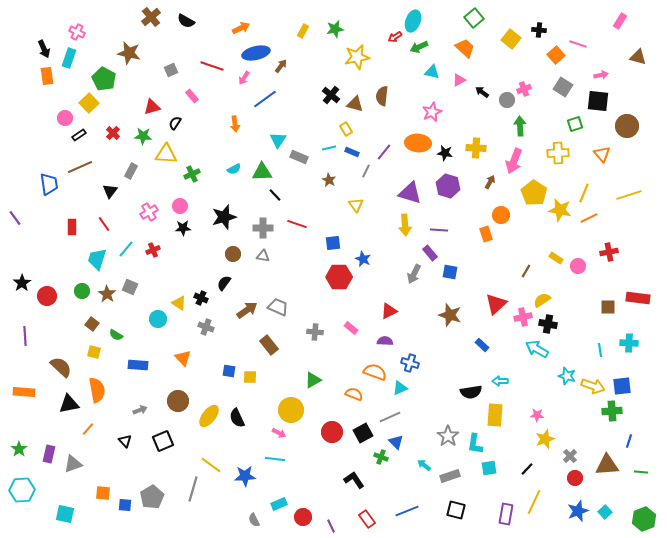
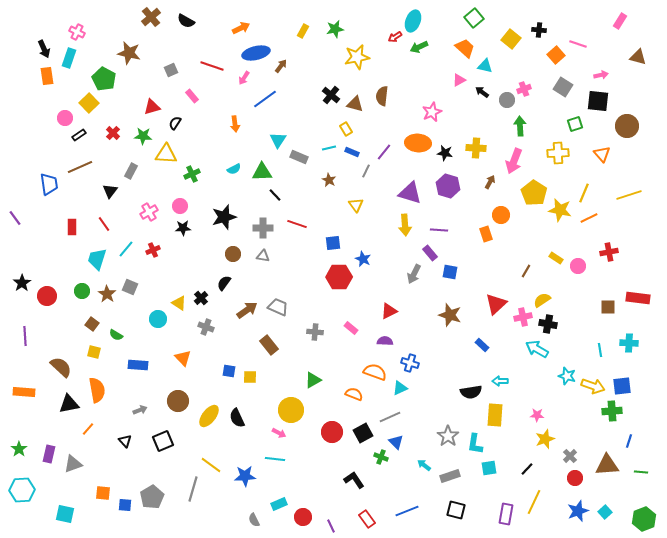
cyan triangle at (432, 72): moved 53 px right, 6 px up
black cross at (201, 298): rotated 24 degrees clockwise
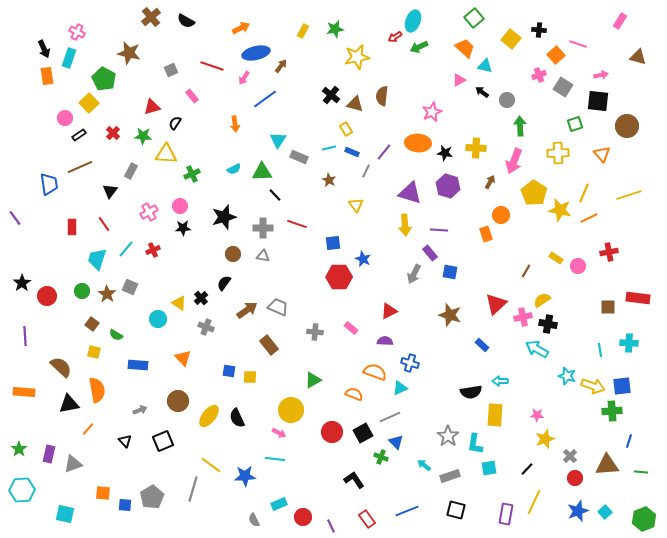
pink cross at (524, 89): moved 15 px right, 14 px up
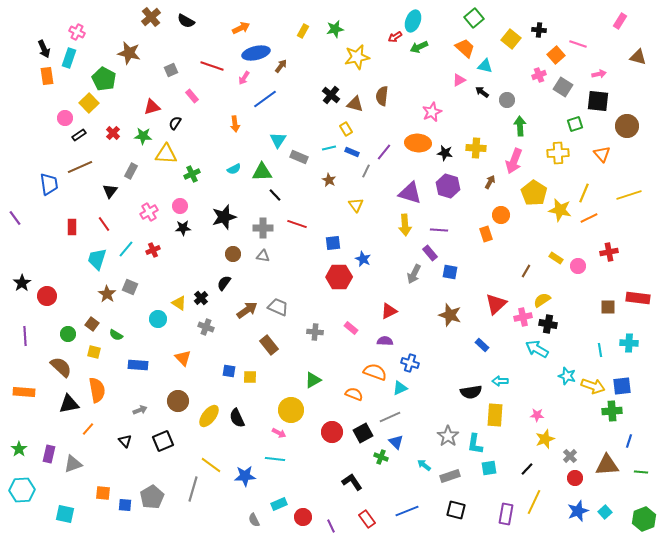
pink arrow at (601, 75): moved 2 px left, 1 px up
green circle at (82, 291): moved 14 px left, 43 px down
black L-shape at (354, 480): moved 2 px left, 2 px down
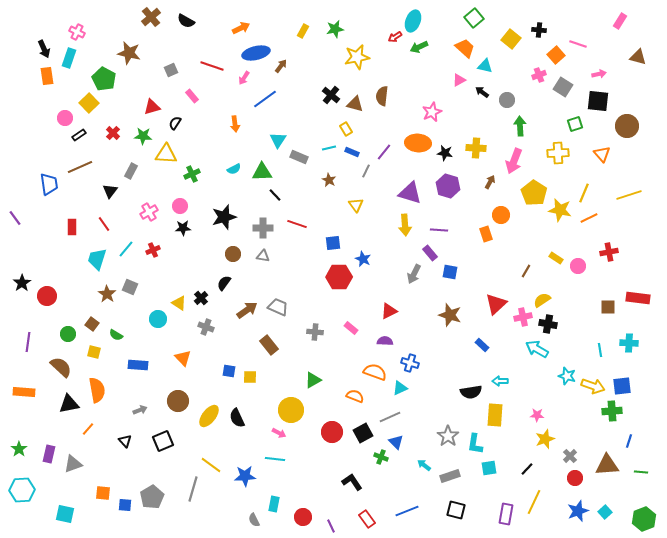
purple line at (25, 336): moved 3 px right, 6 px down; rotated 12 degrees clockwise
orange semicircle at (354, 394): moved 1 px right, 2 px down
cyan rectangle at (279, 504): moved 5 px left; rotated 56 degrees counterclockwise
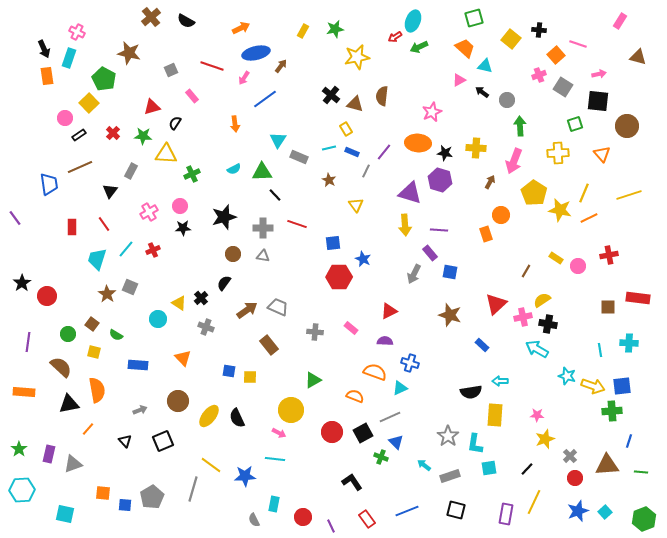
green square at (474, 18): rotated 24 degrees clockwise
purple hexagon at (448, 186): moved 8 px left, 6 px up
red cross at (609, 252): moved 3 px down
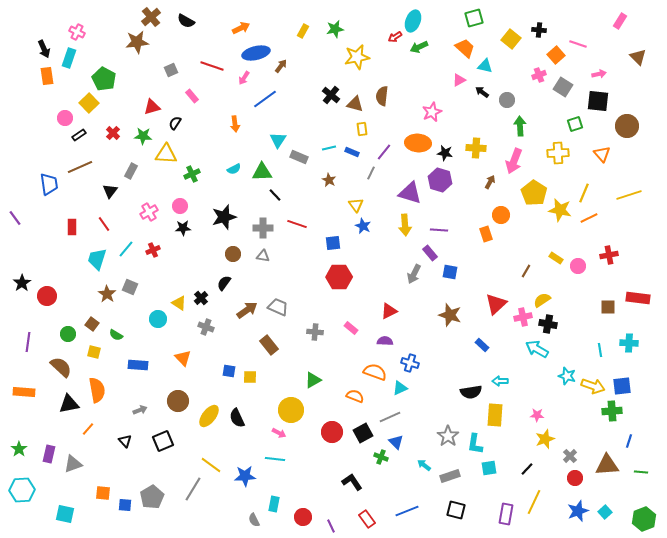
brown star at (129, 53): moved 8 px right, 11 px up; rotated 20 degrees counterclockwise
brown triangle at (638, 57): rotated 30 degrees clockwise
yellow rectangle at (346, 129): moved 16 px right; rotated 24 degrees clockwise
gray line at (366, 171): moved 5 px right, 2 px down
blue star at (363, 259): moved 33 px up
gray line at (193, 489): rotated 15 degrees clockwise
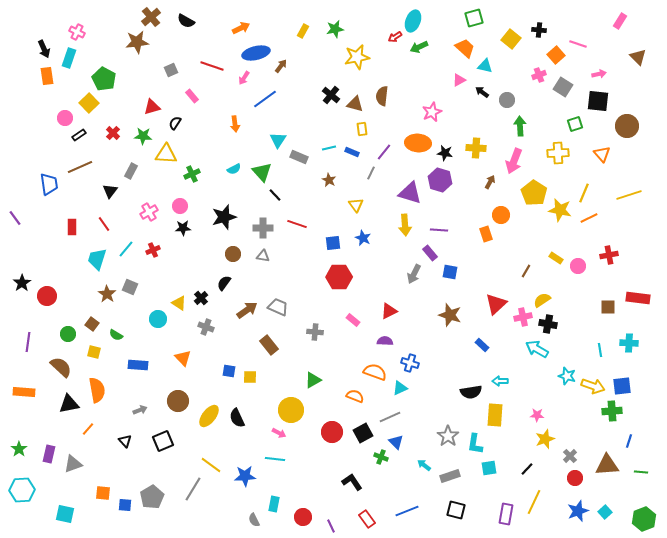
green triangle at (262, 172): rotated 50 degrees clockwise
blue star at (363, 226): moved 12 px down
pink rectangle at (351, 328): moved 2 px right, 8 px up
